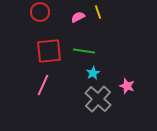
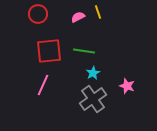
red circle: moved 2 px left, 2 px down
gray cross: moved 5 px left; rotated 12 degrees clockwise
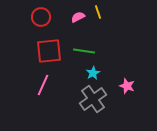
red circle: moved 3 px right, 3 px down
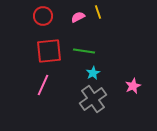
red circle: moved 2 px right, 1 px up
pink star: moved 6 px right; rotated 28 degrees clockwise
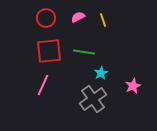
yellow line: moved 5 px right, 8 px down
red circle: moved 3 px right, 2 px down
green line: moved 1 px down
cyan star: moved 8 px right
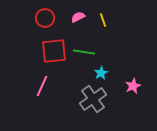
red circle: moved 1 px left
red square: moved 5 px right
pink line: moved 1 px left, 1 px down
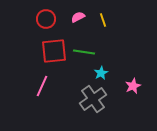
red circle: moved 1 px right, 1 px down
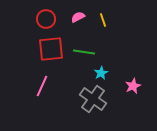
red square: moved 3 px left, 2 px up
gray cross: rotated 20 degrees counterclockwise
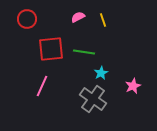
red circle: moved 19 px left
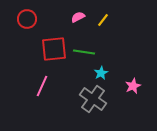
yellow line: rotated 56 degrees clockwise
red square: moved 3 px right
